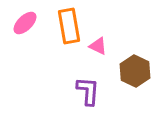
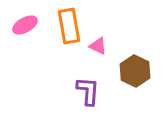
pink ellipse: moved 2 px down; rotated 15 degrees clockwise
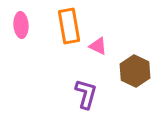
pink ellipse: moved 4 px left; rotated 65 degrees counterclockwise
purple L-shape: moved 2 px left, 3 px down; rotated 12 degrees clockwise
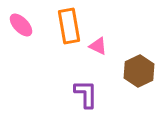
pink ellipse: rotated 40 degrees counterclockwise
brown hexagon: moved 4 px right; rotated 8 degrees clockwise
purple L-shape: rotated 16 degrees counterclockwise
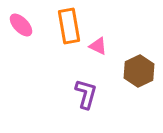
purple L-shape: rotated 16 degrees clockwise
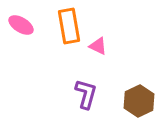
pink ellipse: rotated 15 degrees counterclockwise
brown hexagon: moved 30 px down
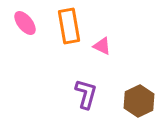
pink ellipse: moved 4 px right, 2 px up; rotated 20 degrees clockwise
pink triangle: moved 4 px right
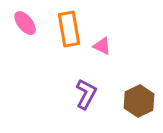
orange rectangle: moved 3 px down
purple L-shape: rotated 12 degrees clockwise
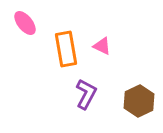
orange rectangle: moved 3 px left, 20 px down
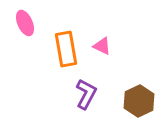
pink ellipse: rotated 15 degrees clockwise
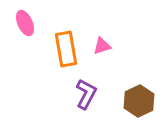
pink triangle: rotated 42 degrees counterclockwise
